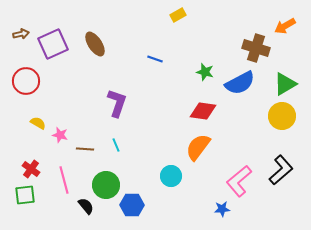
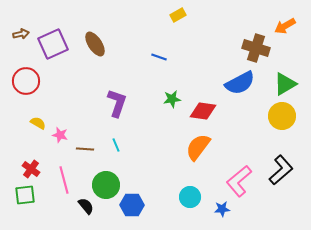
blue line: moved 4 px right, 2 px up
green star: moved 33 px left, 27 px down; rotated 24 degrees counterclockwise
cyan circle: moved 19 px right, 21 px down
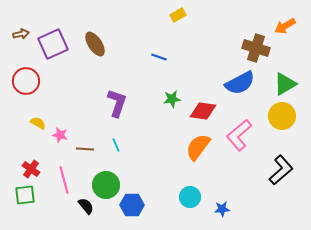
pink L-shape: moved 46 px up
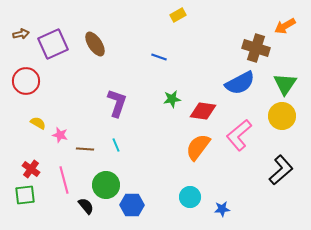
green triangle: rotated 25 degrees counterclockwise
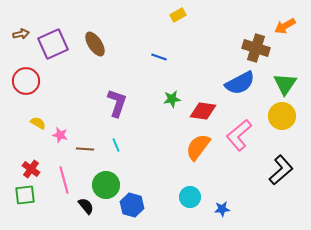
blue hexagon: rotated 15 degrees clockwise
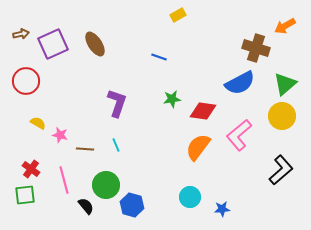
green triangle: rotated 15 degrees clockwise
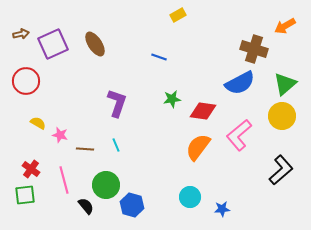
brown cross: moved 2 px left, 1 px down
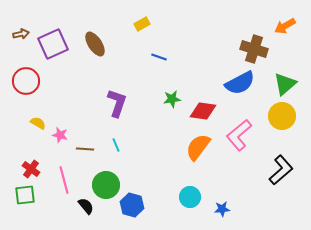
yellow rectangle: moved 36 px left, 9 px down
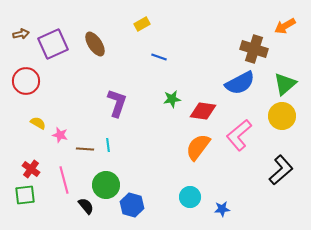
cyan line: moved 8 px left; rotated 16 degrees clockwise
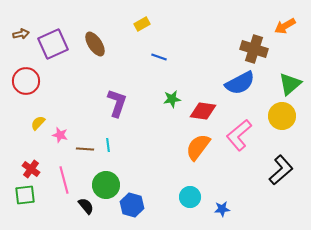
green triangle: moved 5 px right
yellow semicircle: rotated 77 degrees counterclockwise
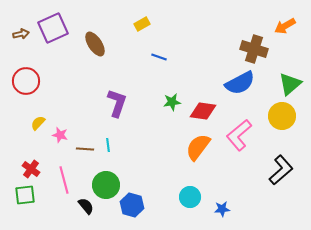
purple square: moved 16 px up
green star: moved 3 px down
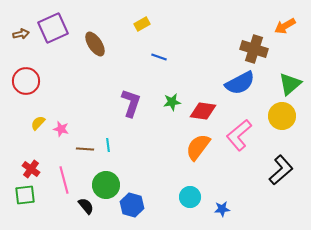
purple L-shape: moved 14 px right
pink star: moved 1 px right, 6 px up
